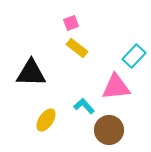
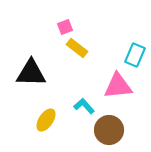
pink square: moved 6 px left, 4 px down
cyan rectangle: moved 1 px right, 1 px up; rotated 20 degrees counterclockwise
pink triangle: moved 2 px right, 1 px up
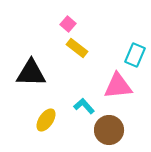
pink square: moved 3 px right, 3 px up; rotated 28 degrees counterclockwise
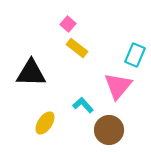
pink triangle: rotated 44 degrees counterclockwise
cyan L-shape: moved 1 px left, 1 px up
yellow ellipse: moved 1 px left, 3 px down
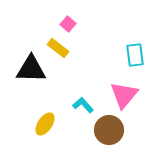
yellow rectangle: moved 19 px left
cyan rectangle: rotated 30 degrees counterclockwise
black triangle: moved 4 px up
pink triangle: moved 6 px right, 9 px down
yellow ellipse: moved 1 px down
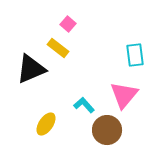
black triangle: rotated 24 degrees counterclockwise
cyan L-shape: moved 1 px right
yellow ellipse: moved 1 px right
brown circle: moved 2 px left
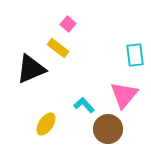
brown circle: moved 1 px right, 1 px up
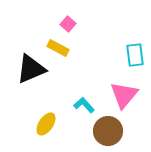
yellow rectangle: rotated 10 degrees counterclockwise
brown circle: moved 2 px down
